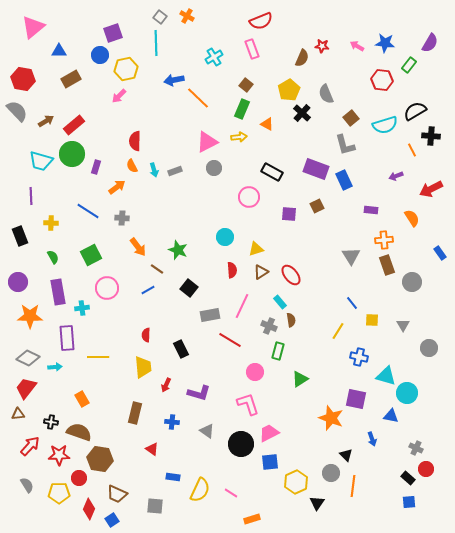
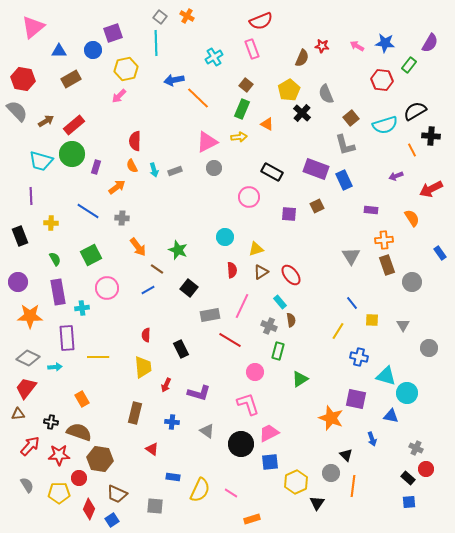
blue circle at (100, 55): moved 7 px left, 5 px up
green semicircle at (53, 257): moved 2 px right, 2 px down
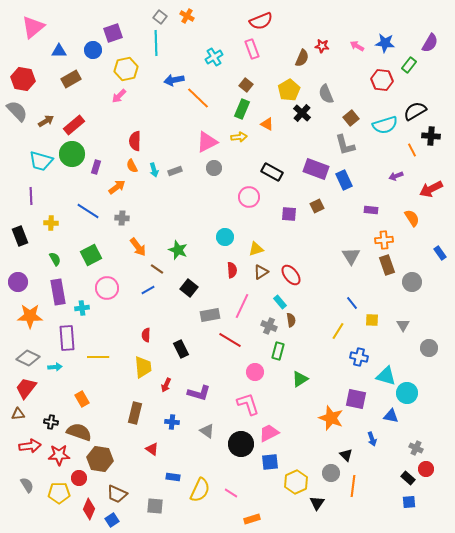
red arrow at (30, 446): rotated 40 degrees clockwise
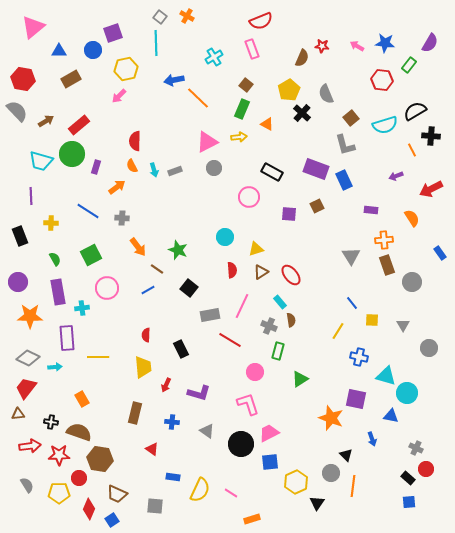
red rectangle at (74, 125): moved 5 px right
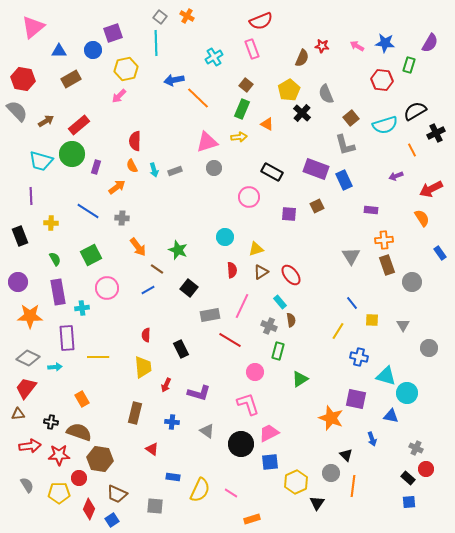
green rectangle at (409, 65): rotated 21 degrees counterclockwise
black cross at (431, 136): moved 5 px right, 3 px up; rotated 30 degrees counterclockwise
pink triangle at (207, 142): rotated 10 degrees clockwise
orange semicircle at (412, 218): moved 10 px right
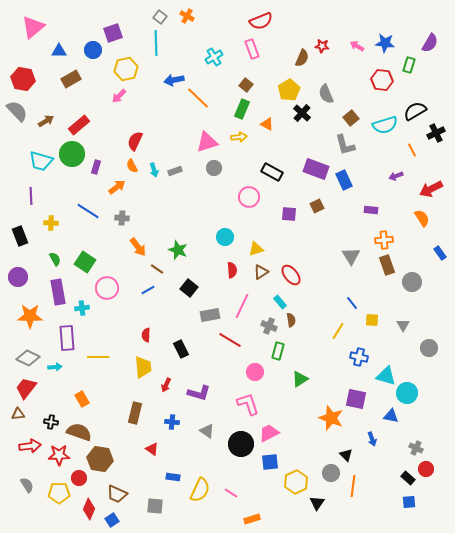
red semicircle at (135, 141): rotated 24 degrees clockwise
green square at (91, 255): moved 6 px left, 7 px down; rotated 30 degrees counterclockwise
purple circle at (18, 282): moved 5 px up
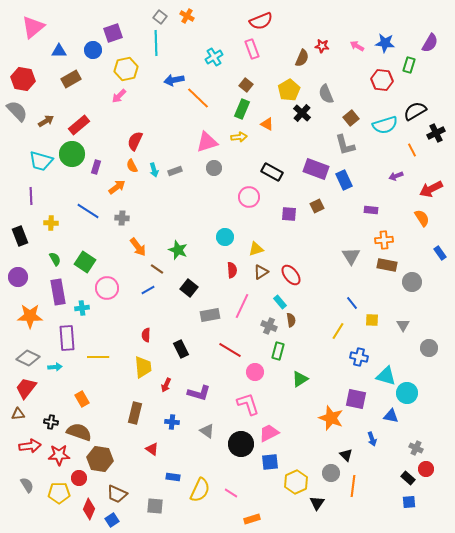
brown rectangle at (387, 265): rotated 60 degrees counterclockwise
red line at (230, 340): moved 10 px down
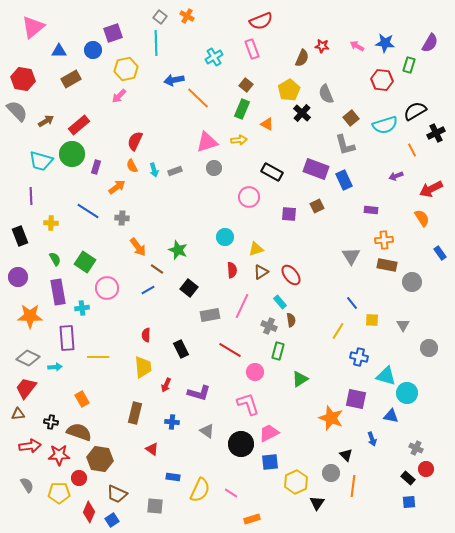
yellow arrow at (239, 137): moved 3 px down
red diamond at (89, 509): moved 3 px down
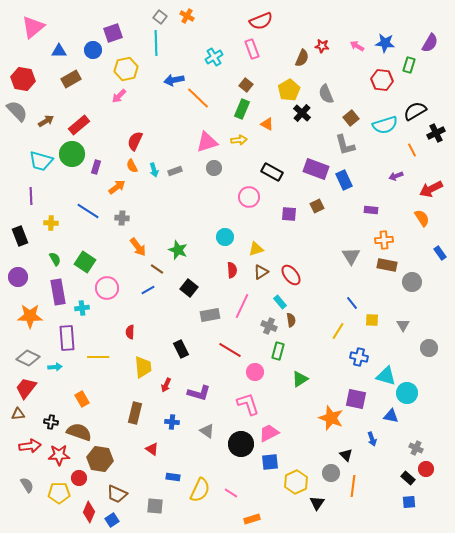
red semicircle at (146, 335): moved 16 px left, 3 px up
